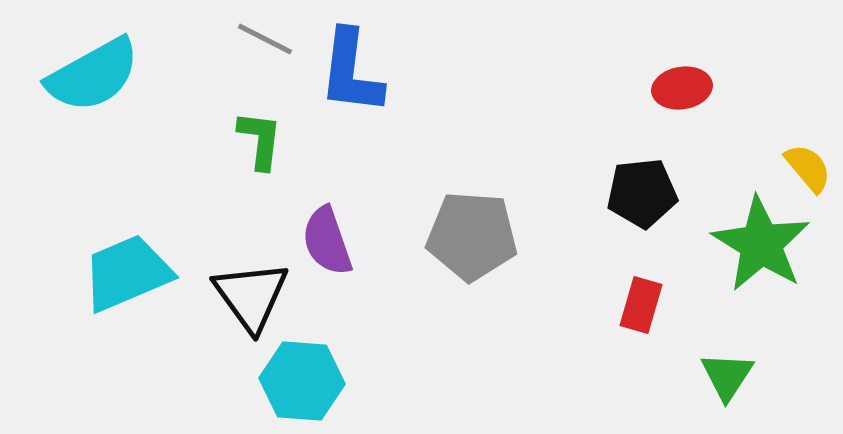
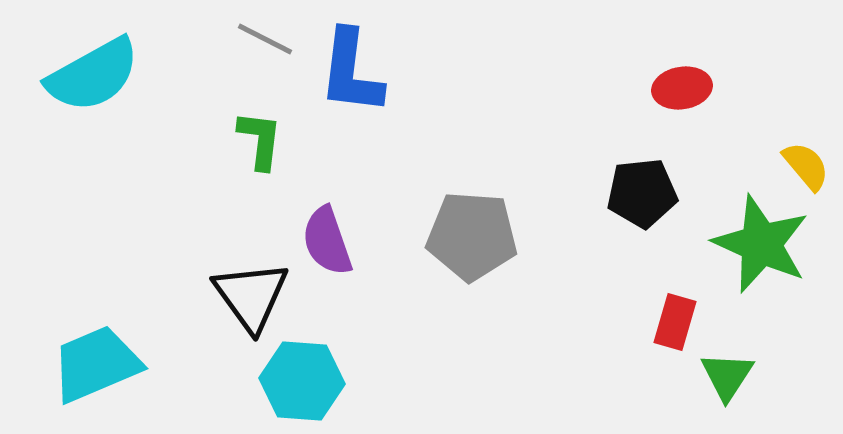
yellow semicircle: moved 2 px left, 2 px up
green star: rotated 8 degrees counterclockwise
cyan trapezoid: moved 31 px left, 91 px down
red rectangle: moved 34 px right, 17 px down
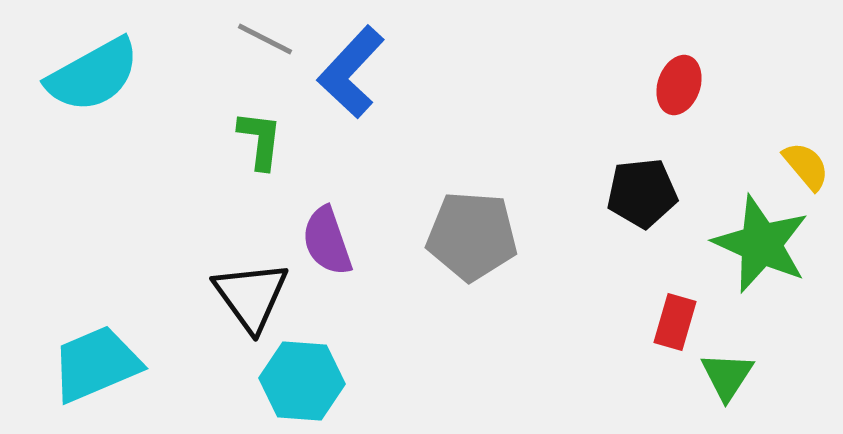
blue L-shape: rotated 36 degrees clockwise
red ellipse: moved 3 px left, 3 px up; rotated 62 degrees counterclockwise
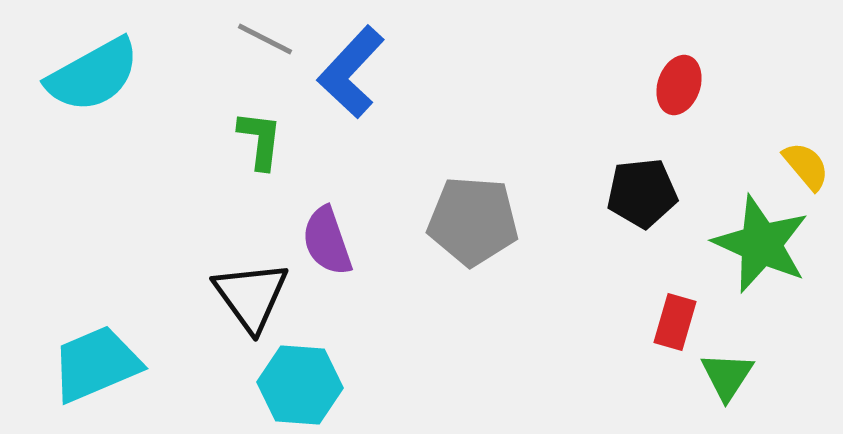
gray pentagon: moved 1 px right, 15 px up
cyan hexagon: moved 2 px left, 4 px down
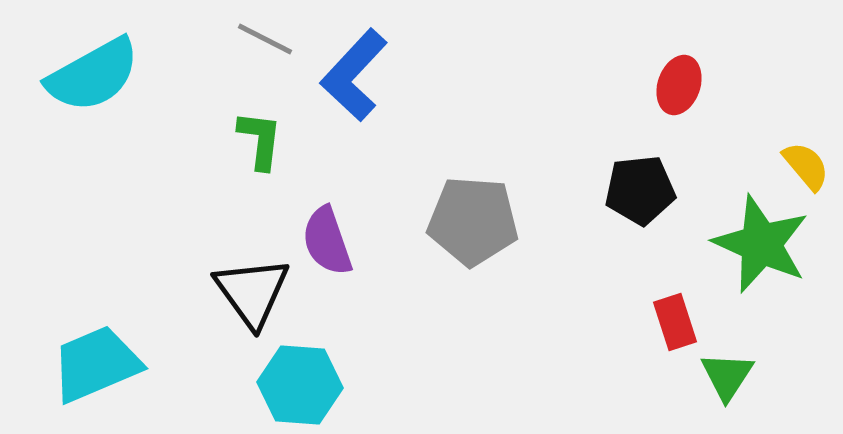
blue L-shape: moved 3 px right, 3 px down
black pentagon: moved 2 px left, 3 px up
black triangle: moved 1 px right, 4 px up
red rectangle: rotated 34 degrees counterclockwise
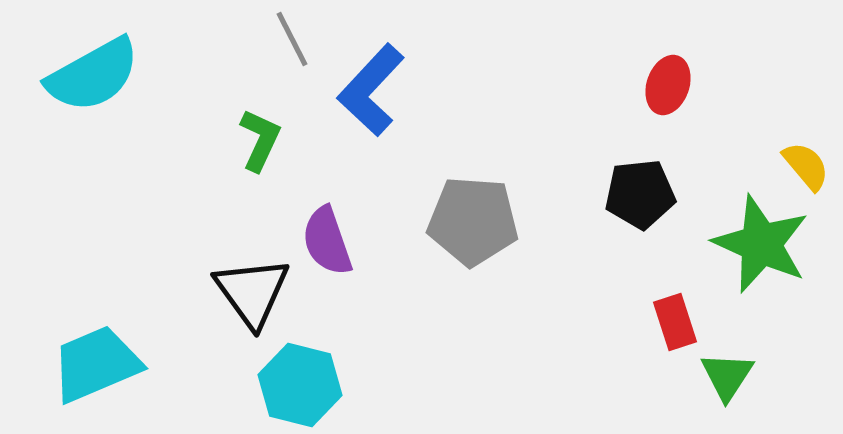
gray line: moved 27 px right; rotated 36 degrees clockwise
blue L-shape: moved 17 px right, 15 px down
red ellipse: moved 11 px left
green L-shape: rotated 18 degrees clockwise
black pentagon: moved 4 px down
cyan hexagon: rotated 10 degrees clockwise
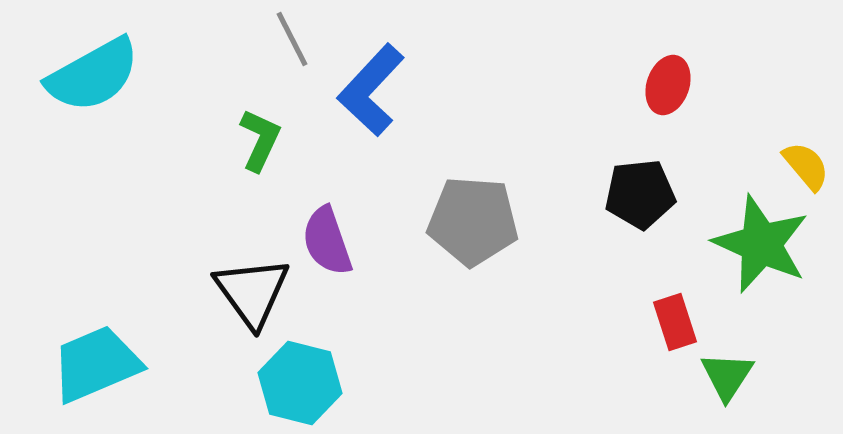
cyan hexagon: moved 2 px up
